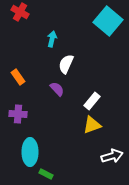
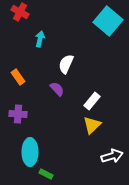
cyan arrow: moved 12 px left
yellow triangle: rotated 24 degrees counterclockwise
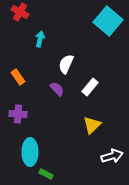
white rectangle: moved 2 px left, 14 px up
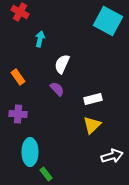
cyan square: rotated 12 degrees counterclockwise
white semicircle: moved 4 px left
white rectangle: moved 3 px right, 12 px down; rotated 36 degrees clockwise
green rectangle: rotated 24 degrees clockwise
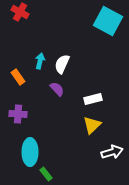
cyan arrow: moved 22 px down
white arrow: moved 4 px up
